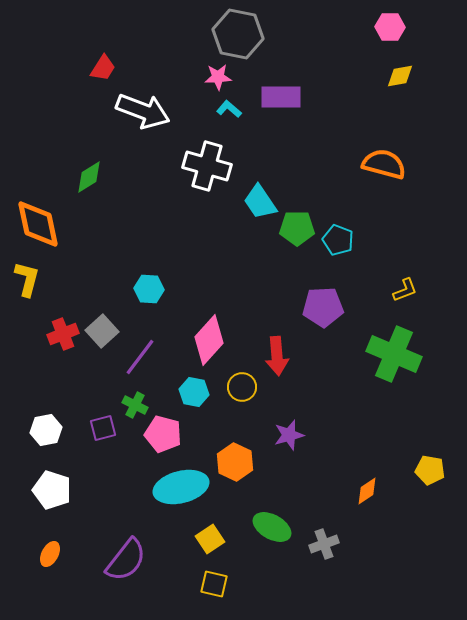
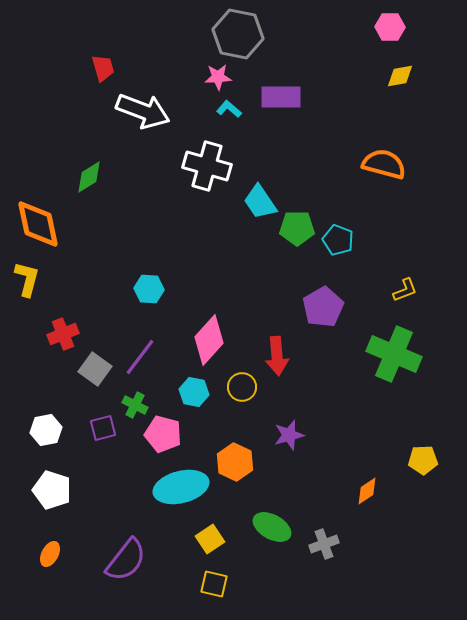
red trapezoid at (103, 68): rotated 48 degrees counterclockwise
purple pentagon at (323, 307): rotated 27 degrees counterclockwise
gray square at (102, 331): moved 7 px left, 38 px down; rotated 12 degrees counterclockwise
yellow pentagon at (430, 470): moved 7 px left, 10 px up; rotated 12 degrees counterclockwise
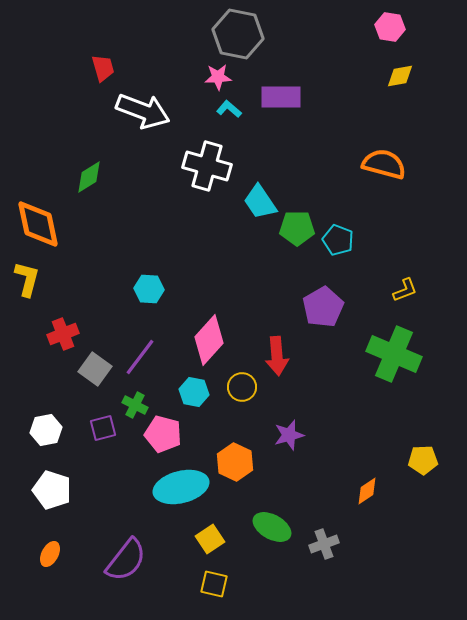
pink hexagon at (390, 27): rotated 8 degrees clockwise
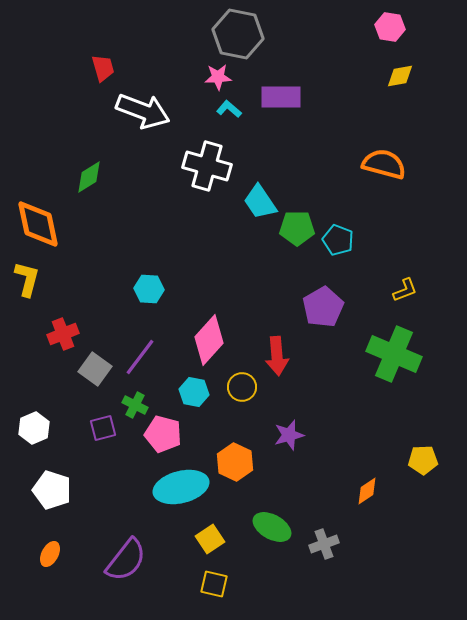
white hexagon at (46, 430): moved 12 px left, 2 px up; rotated 12 degrees counterclockwise
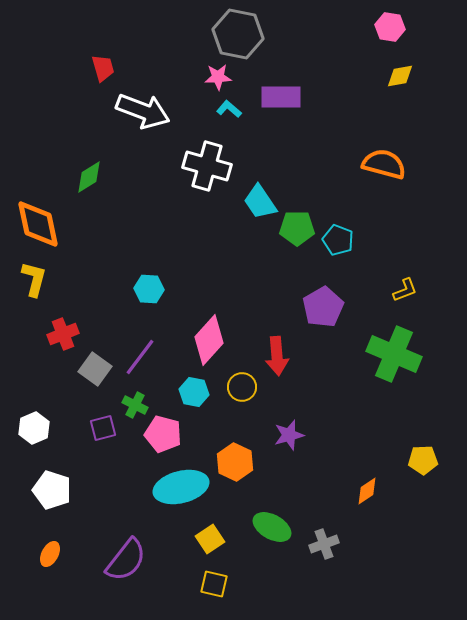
yellow L-shape at (27, 279): moved 7 px right
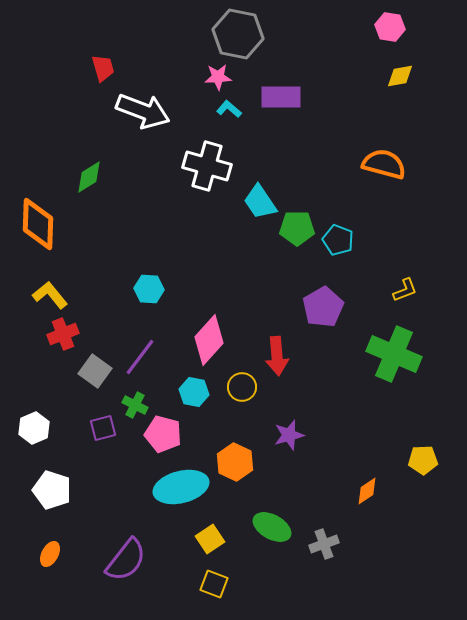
orange diamond at (38, 224): rotated 14 degrees clockwise
yellow L-shape at (34, 279): moved 16 px right, 16 px down; rotated 54 degrees counterclockwise
gray square at (95, 369): moved 2 px down
yellow square at (214, 584): rotated 8 degrees clockwise
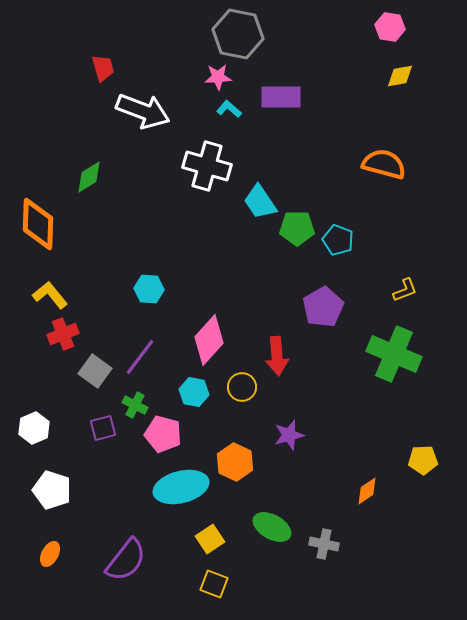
gray cross at (324, 544): rotated 32 degrees clockwise
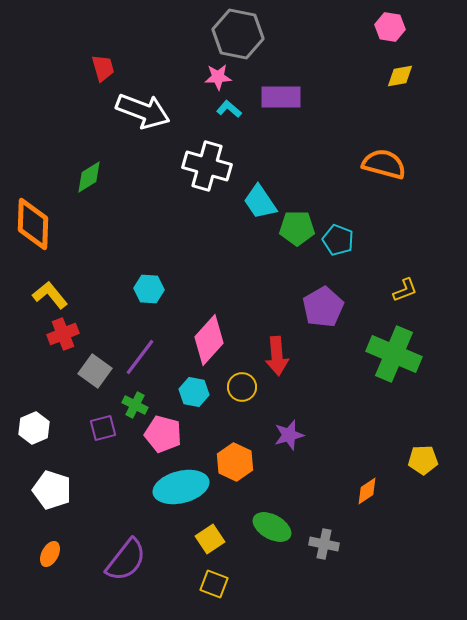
orange diamond at (38, 224): moved 5 px left
